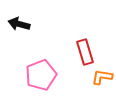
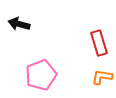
red rectangle: moved 14 px right, 9 px up
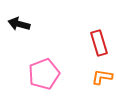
pink pentagon: moved 3 px right, 1 px up
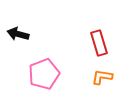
black arrow: moved 1 px left, 10 px down
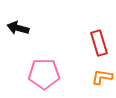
black arrow: moved 6 px up
pink pentagon: rotated 20 degrees clockwise
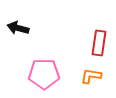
red rectangle: rotated 25 degrees clockwise
orange L-shape: moved 11 px left, 1 px up
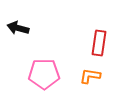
orange L-shape: moved 1 px left
